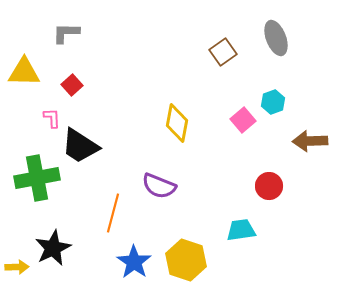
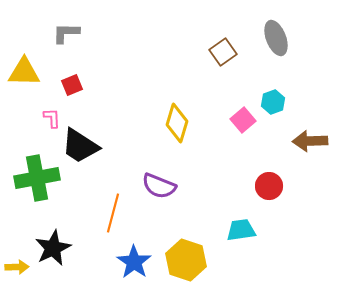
red square: rotated 20 degrees clockwise
yellow diamond: rotated 6 degrees clockwise
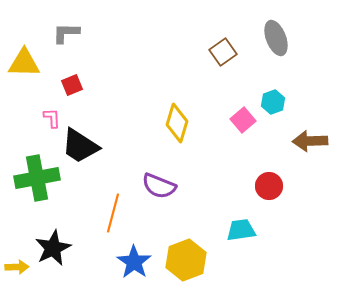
yellow triangle: moved 9 px up
yellow hexagon: rotated 21 degrees clockwise
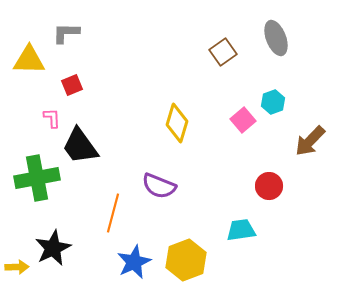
yellow triangle: moved 5 px right, 3 px up
brown arrow: rotated 44 degrees counterclockwise
black trapezoid: rotated 21 degrees clockwise
blue star: rotated 12 degrees clockwise
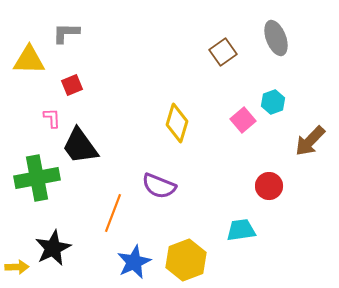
orange line: rotated 6 degrees clockwise
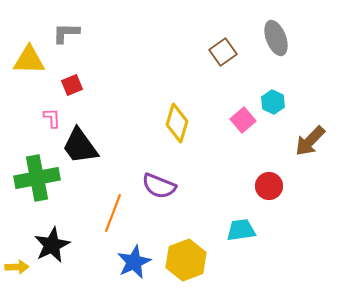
cyan hexagon: rotated 15 degrees counterclockwise
black star: moved 1 px left, 3 px up
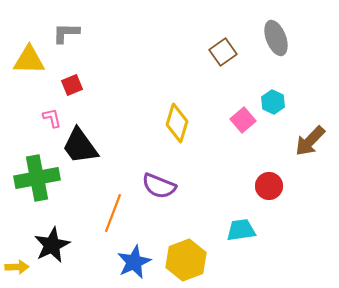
pink L-shape: rotated 10 degrees counterclockwise
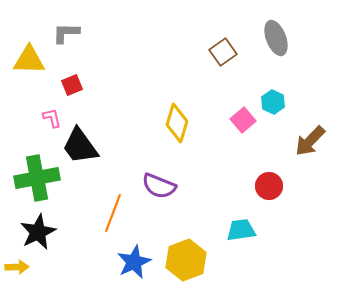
black star: moved 14 px left, 13 px up
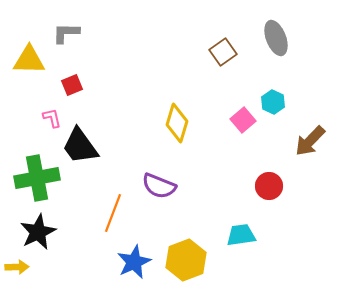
cyan trapezoid: moved 5 px down
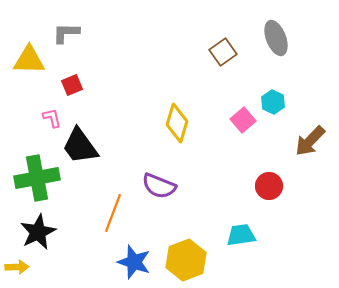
blue star: rotated 28 degrees counterclockwise
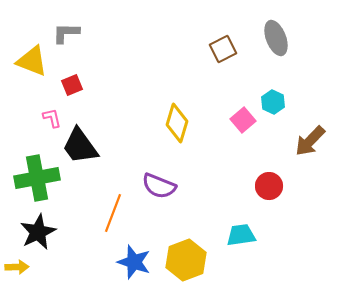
brown square: moved 3 px up; rotated 8 degrees clockwise
yellow triangle: moved 3 px right, 1 px down; rotated 20 degrees clockwise
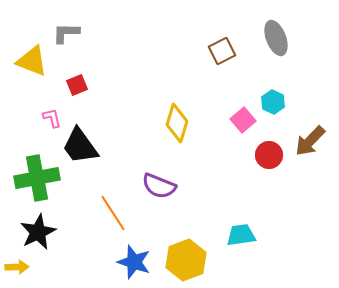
brown square: moved 1 px left, 2 px down
red square: moved 5 px right
red circle: moved 31 px up
orange line: rotated 54 degrees counterclockwise
